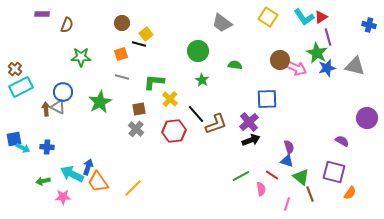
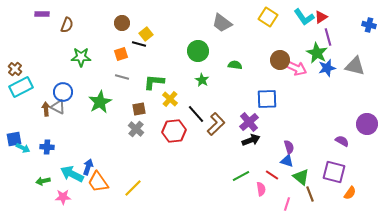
purple circle at (367, 118): moved 6 px down
brown L-shape at (216, 124): rotated 25 degrees counterclockwise
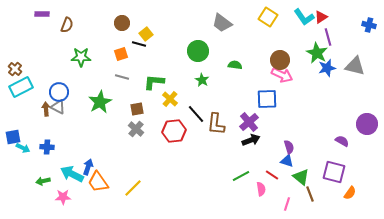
pink arrow at (296, 68): moved 14 px left, 7 px down
blue circle at (63, 92): moved 4 px left
brown square at (139, 109): moved 2 px left
brown L-shape at (216, 124): rotated 140 degrees clockwise
blue square at (14, 139): moved 1 px left, 2 px up
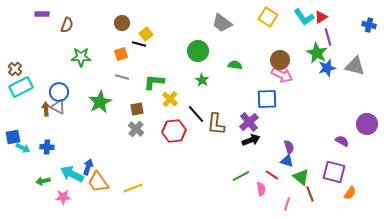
yellow line at (133, 188): rotated 24 degrees clockwise
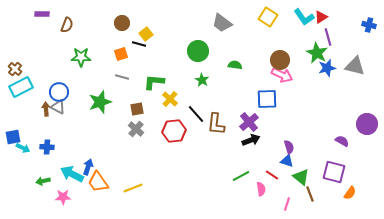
green star at (100, 102): rotated 10 degrees clockwise
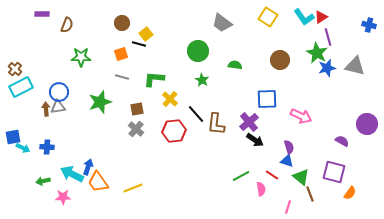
pink arrow at (282, 75): moved 19 px right, 41 px down
green L-shape at (154, 82): moved 3 px up
gray triangle at (58, 107): rotated 35 degrees counterclockwise
black arrow at (251, 140): moved 4 px right; rotated 54 degrees clockwise
pink line at (287, 204): moved 1 px right, 3 px down
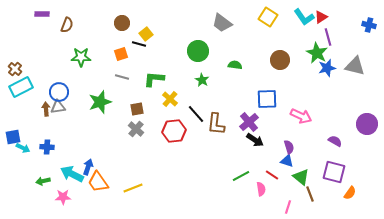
purple semicircle at (342, 141): moved 7 px left
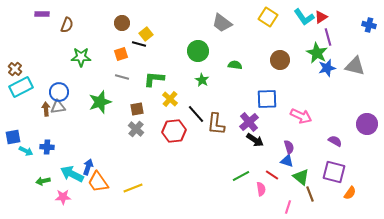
cyan arrow at (23, 148): moved 3 px right, 3 px down
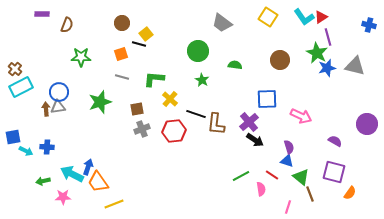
black line at (196, 114): rotated 30 degrees counterclockwise
gray cross at (136, 129): moved 6 px right; rotated 28 degrees clockwise
yellow line at (133, 188): moved 19 px left, 16 px down
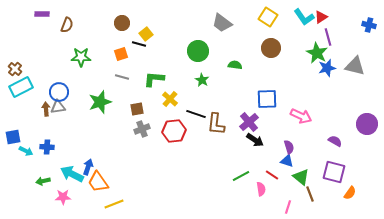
brown circle at (280, 60): moved 9 px left, 12 px up
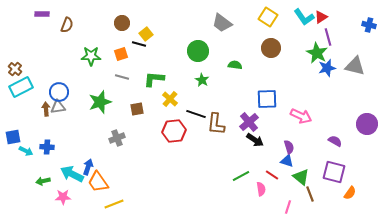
green star at (81, 57): moved 10 px right, 1 px up
gray cross at (142, 129): moved 25 px left, 9 px down
